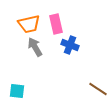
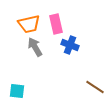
brown line: moved 3 px left, 2 px up
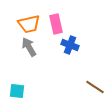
gray arrow: moved 6 px left
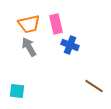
brown line: moved 1 px left, 1 px up
